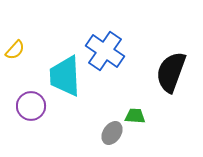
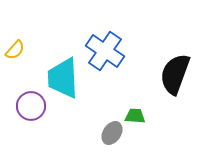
black semicircle: moved 4 px right, 2 px down
cyan trapezoid: moved 2 px left, 2 px down
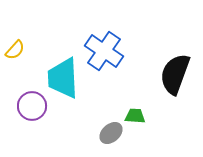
blue cross: moved 1 px left
purple circle: moved 1 px right
gray ellipse: moved 1 px left; rotated 15 degrees clockwise
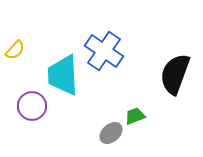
cyan trapezoid: moved 3 px up
green trapezoid: rotated 25 degrees counterclockwise
